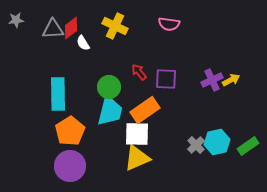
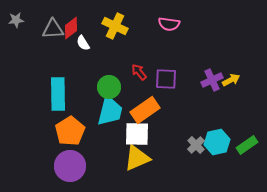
green rectangle: moved 1 px left, 1 px up
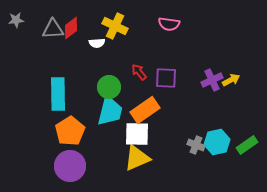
white semicircle: moved 14 px right; rotated 63 degrees counterclockwise
purple square: moved 1 px up
gray cross: rotated 24 degrees counterclockwise
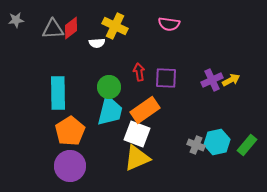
red arrow: rotated 30 degrees clockwise
cyan rectangle: moved 1 px up
white square: rotated 20 degrees clockwise
green rectangle: rotated 15 degrees counterclockwise
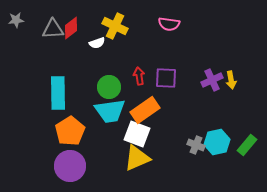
white semicircle: rotated 14 degrees counterclockwise
red arrow: moved 4 px down
yellow arrow: rotated 108 degrees clockwise
cyan trapezoid: rotated 68 degrees clockwise
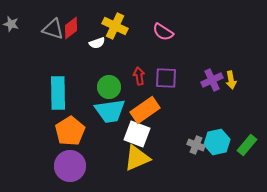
gray star: moved 5 px left, 4 px down; rotated 21 degrees clockwise
pink semicircle: moved 6 px left, 8 px down; rotated 25 degrees clockwise
gray triangle: rotated 20 degrees clockwise
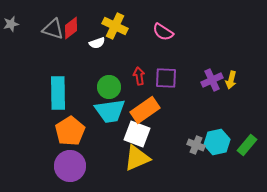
gray star: rotated 28 degrees counterclockwise
yellow arrow: rotated 24 degrees clockwise
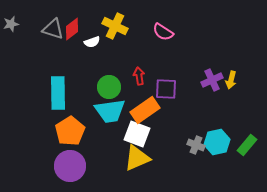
red diamond: moved 1 px right, 1 px down
white semicircle: moved 5 px left, 1 px up
purple square: moved 11 px down
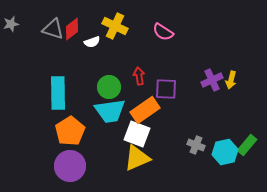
cyan hexagon: moved 8 px right, 10 px down
